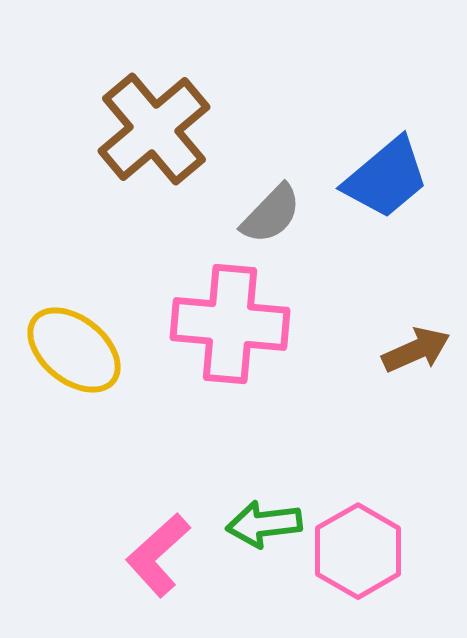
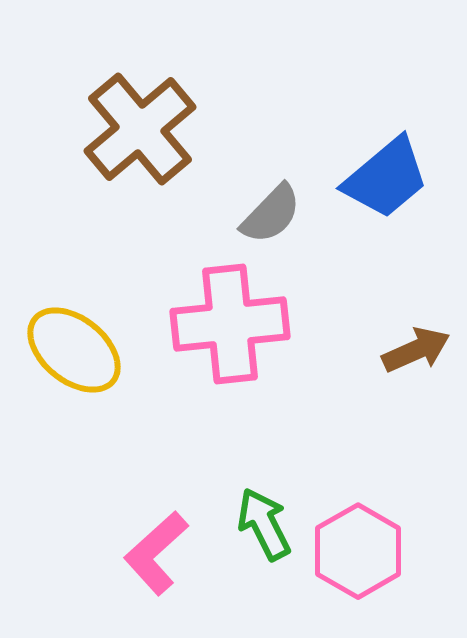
brown cross: moved 14 px left
pink cross: rotated 11 degrees counterclockwise
green arrow: rotated 70 degrees clockwise
pink L-shape: moved 2 px left, 2 px up
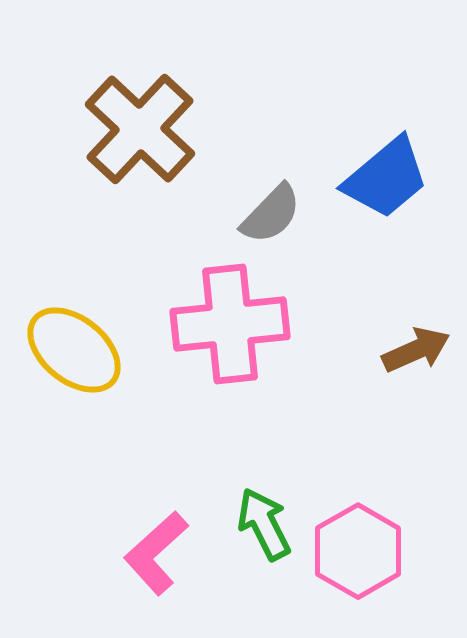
brown cross: rotated 7 degrees counterclockwise
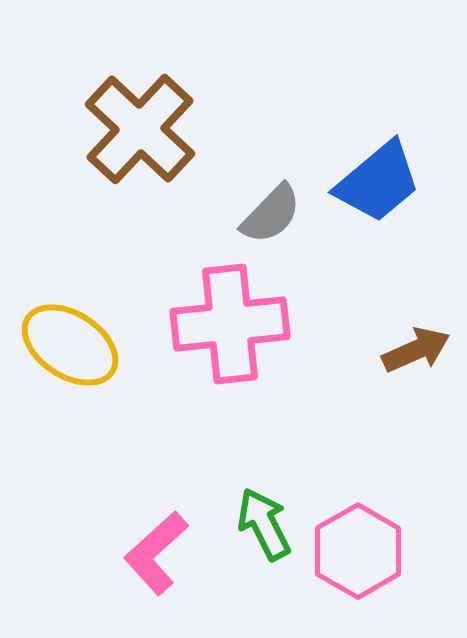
blue trapezoid: moved 8 px left, 4 px down
yellow ellipse: moved 4 px left, 5 px up; rotated 6 degrees counterclockwise
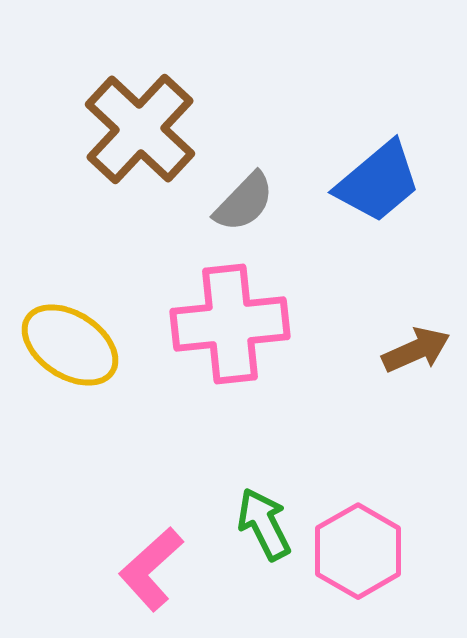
gray semicircle: moved 27 px left, 12 px up
pink L-shape: moved 5 px left, 16 px down
